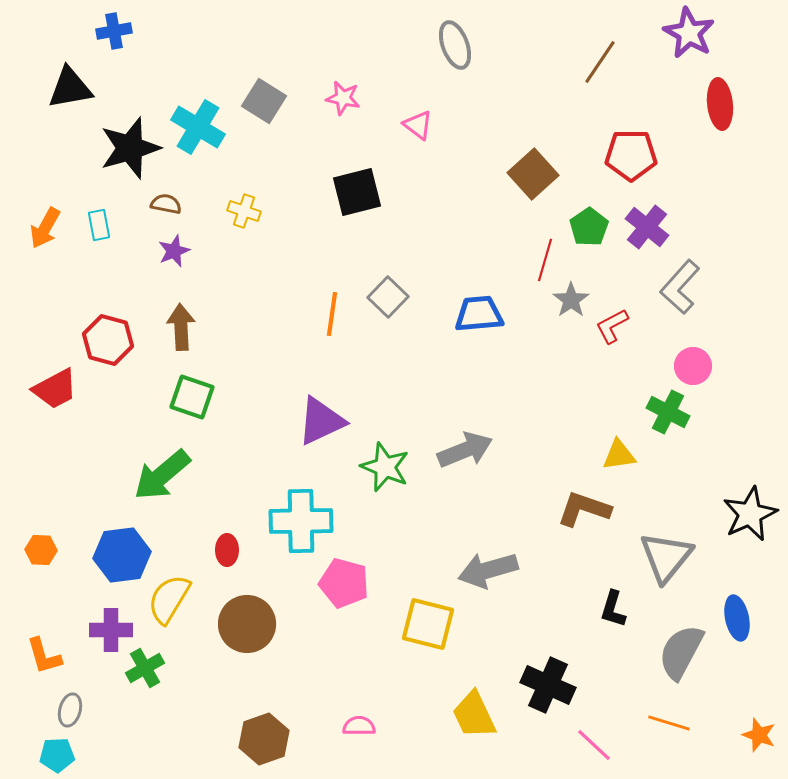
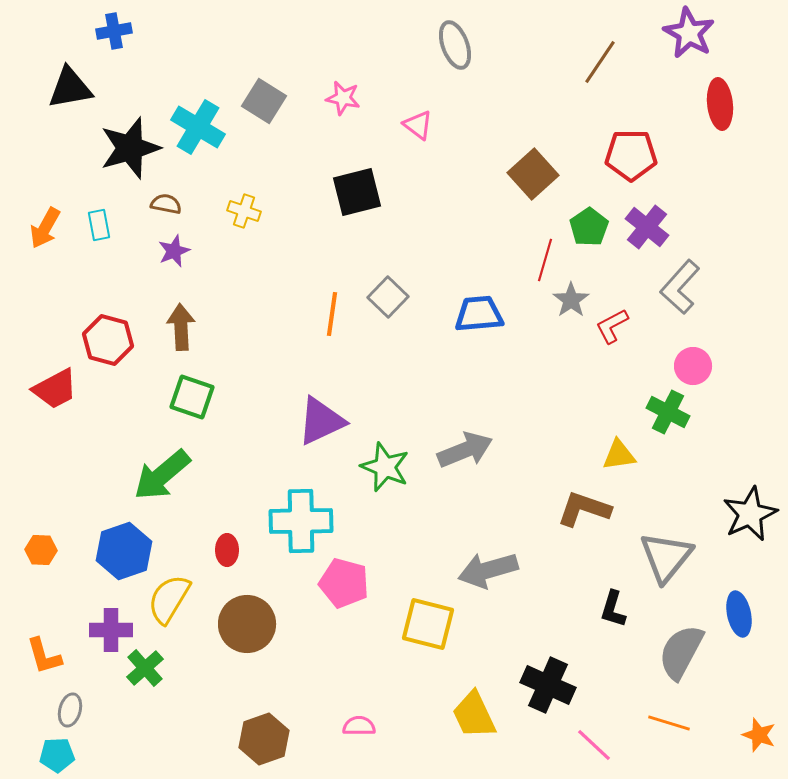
blue hexagon at (122, 555): moved 2 px right, 4 px up; rotated 12 degrees counterclockwise
blue ellipse at (737, 618): moved 2 px right, 4 px up
green cross at (145, 668): rotated 12 degrees counterclockwise
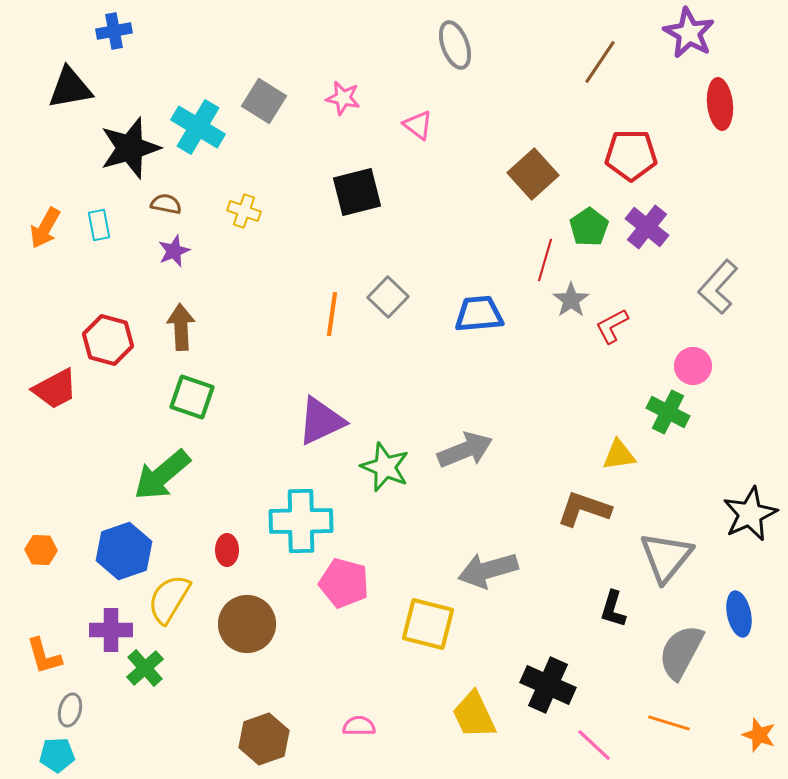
gray L-shape at (680, 287): moved 38 px right
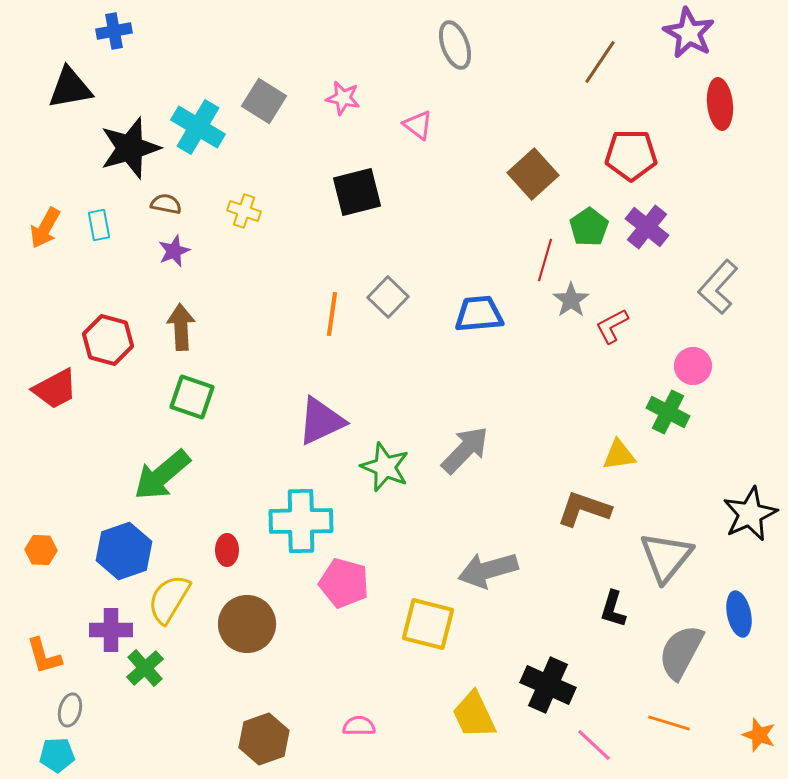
gray arrow at (465, 450): rotated 24 degrees counterclockwise
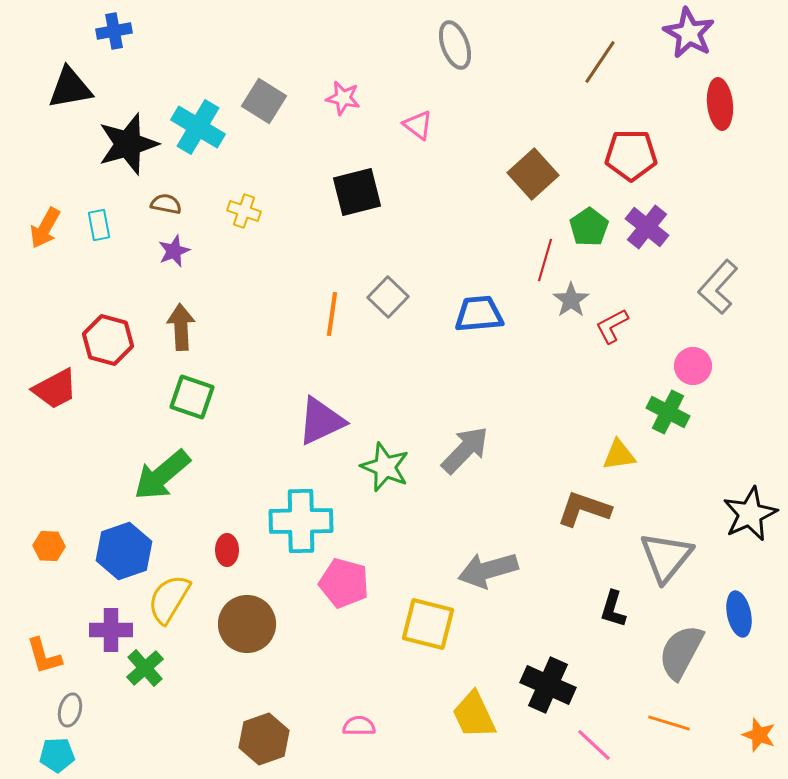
black star at (130, 148): moved 2 px left, 4 px up
orange hexagon at (41, 550): moved 8 px right, 4 px up
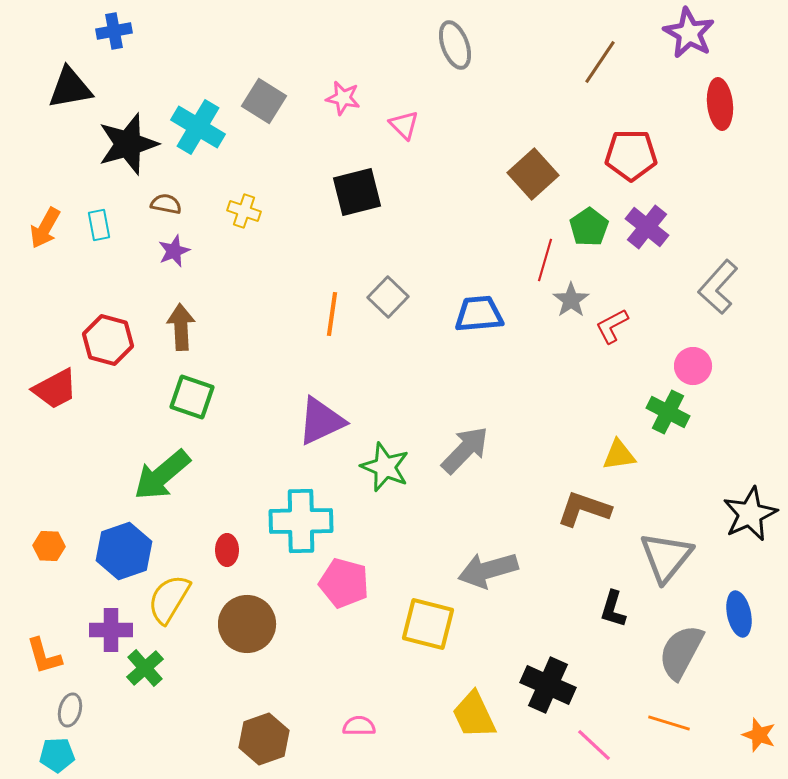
pink triangle at (418, 125): moved 14 px left; rotated 8 degrees clockwise
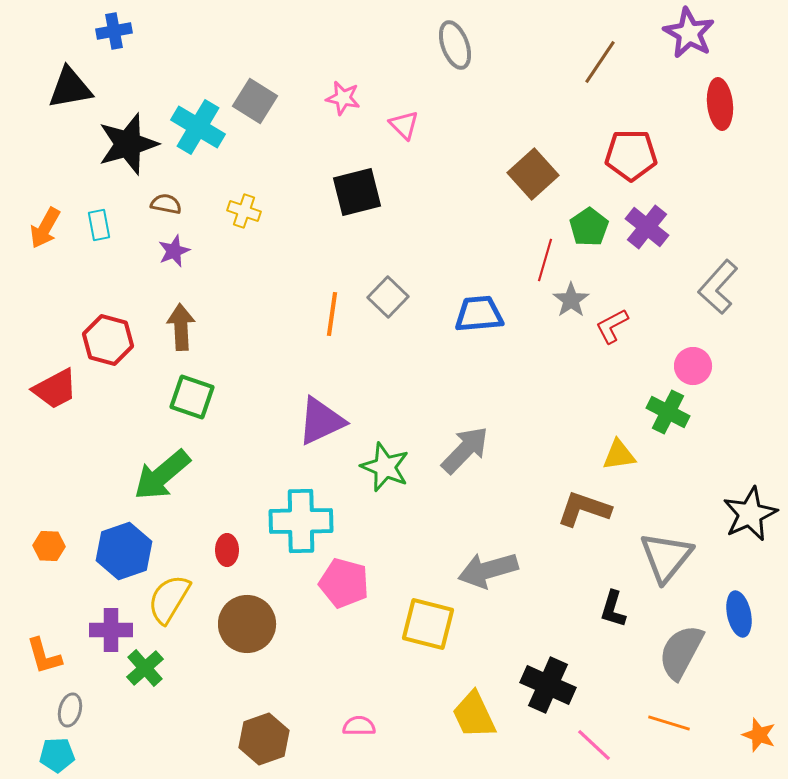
gray square at (264, 101): moved 9 px left
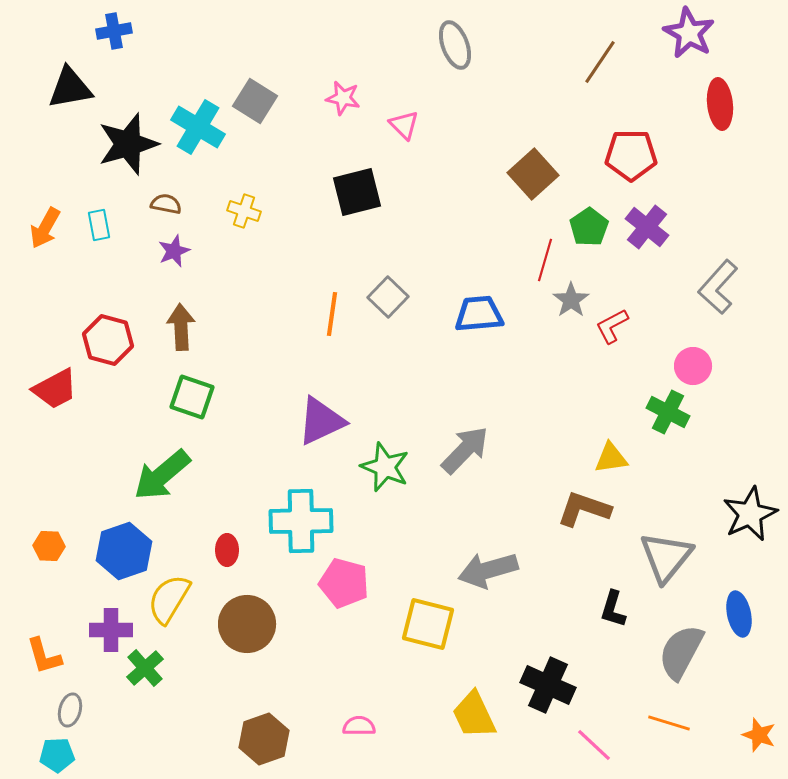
yellow triangle at (619, 455): moved 8 px left, 3 px down
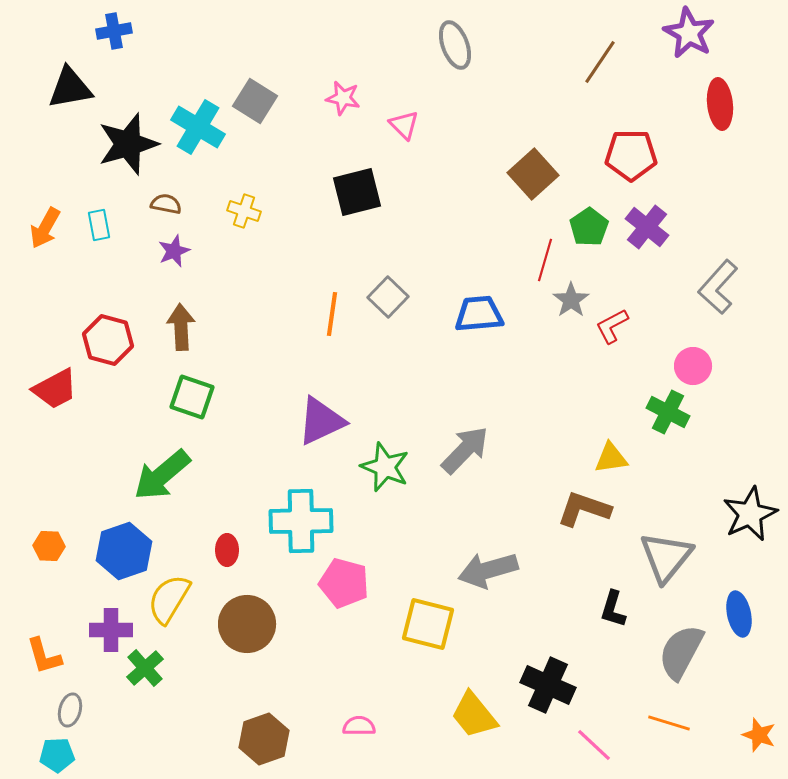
yellow trapezoid at (474, 715): rotated 14 degrees counterclockwise
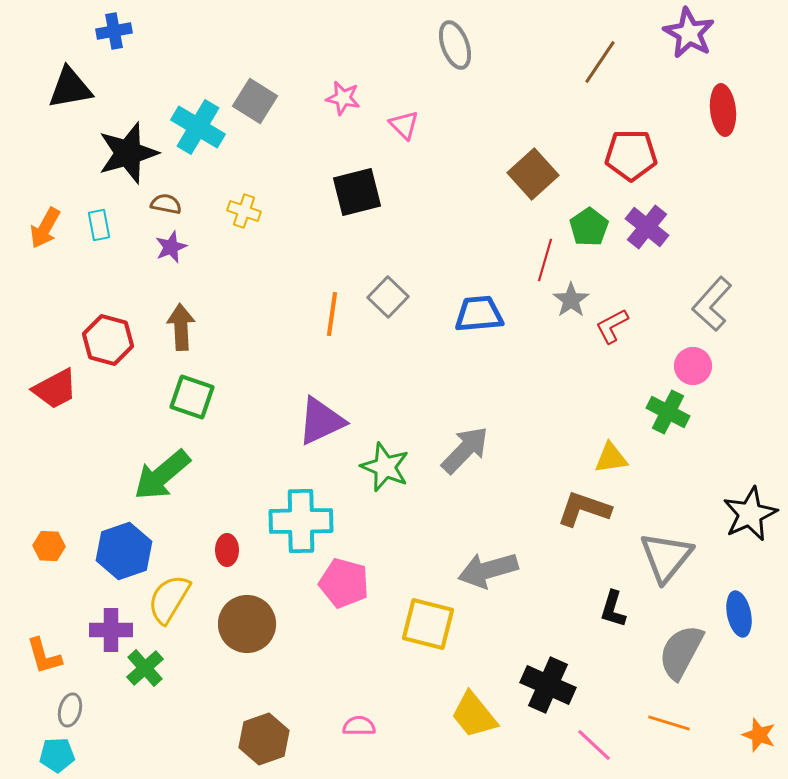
red ellipse at (720, 104): moved 3 px right, 6 px down
black star at (128, 144): moved 9 px down
purple star at (174, 251): moved 3 px left, 4 px up
gray L-shape at (718, 287): moved 6 px left, 17 px down
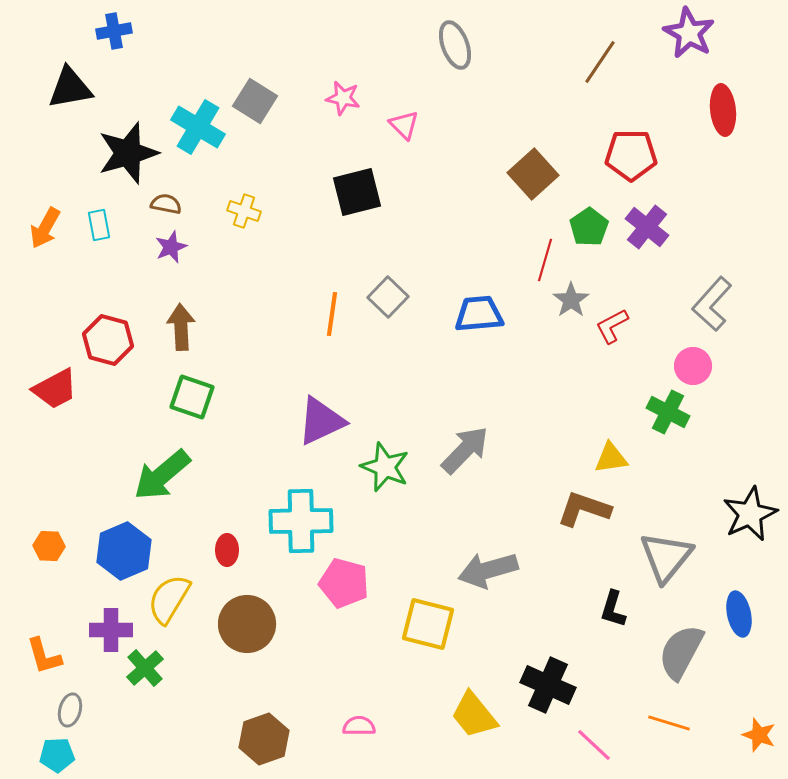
blue hexagon at (124, 551): rotated 4 degrees counterclockwise
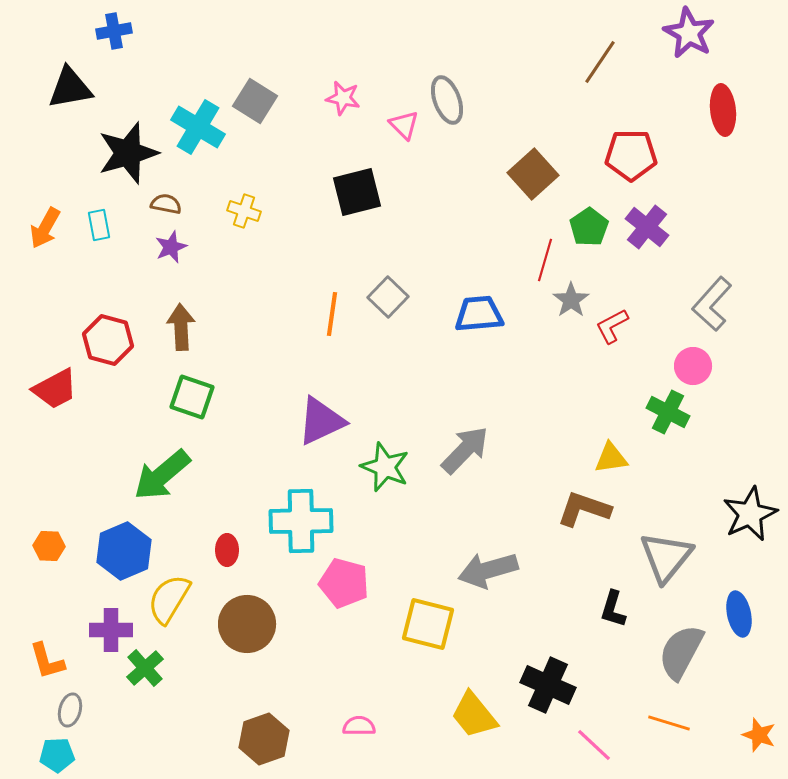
gray ellipse at (455, 45): moved 8 px left, 55 px down
orange L-shape at (44, 656): moved 3 px right, 5 px down
